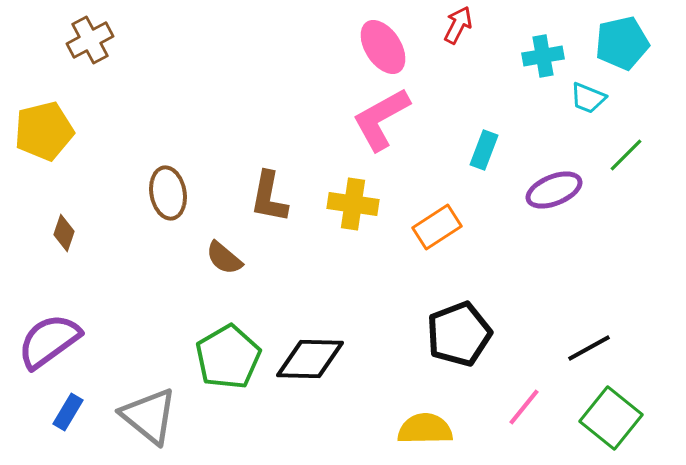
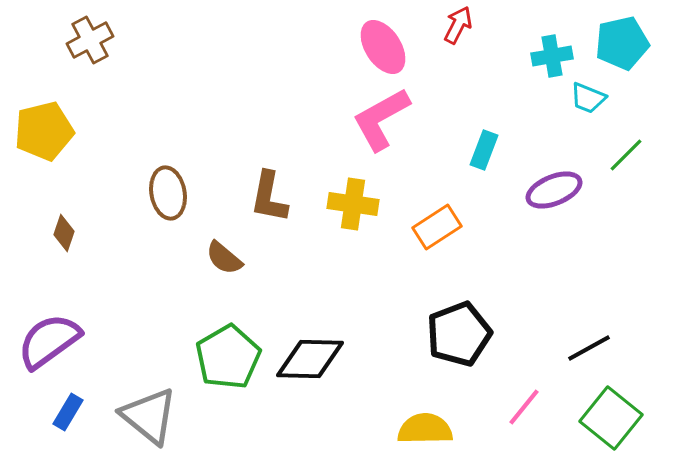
cyan cross: moved 9 px right
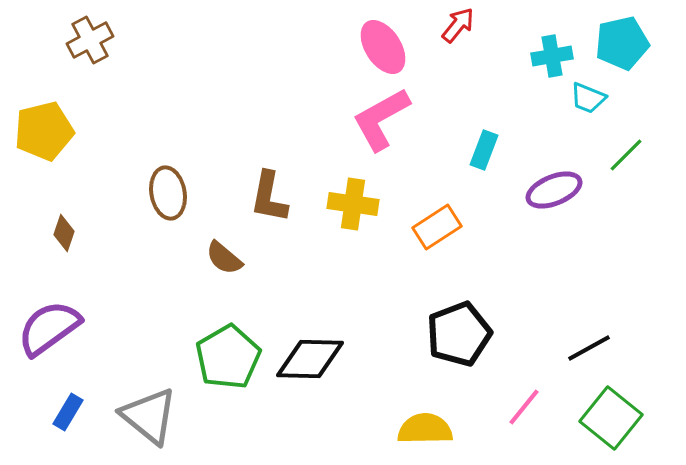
red arrow: rotated 12 degrees clockwise
purple semicircle: moved 13 px up
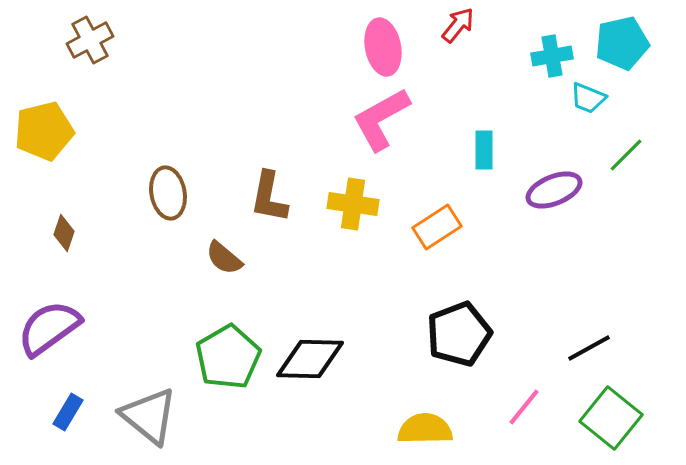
pink ellipse: rotated 22 degrees clockwise
cyan rectangle: rotated 21 degrees counterclockwise
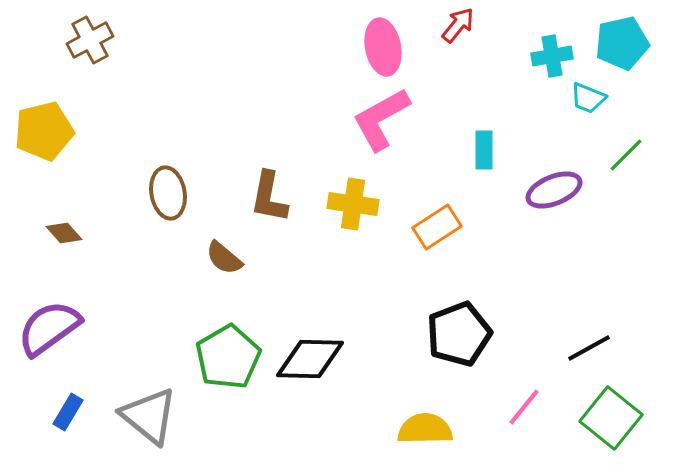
brown diamond: rotated 60 degrees counterclockwise
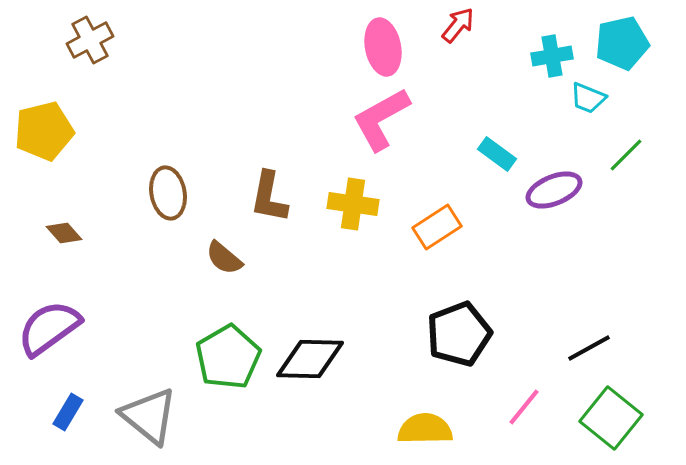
cyan rectangle: moved 13 px right, 4 px down; rotated 54 degrees counterclockwise
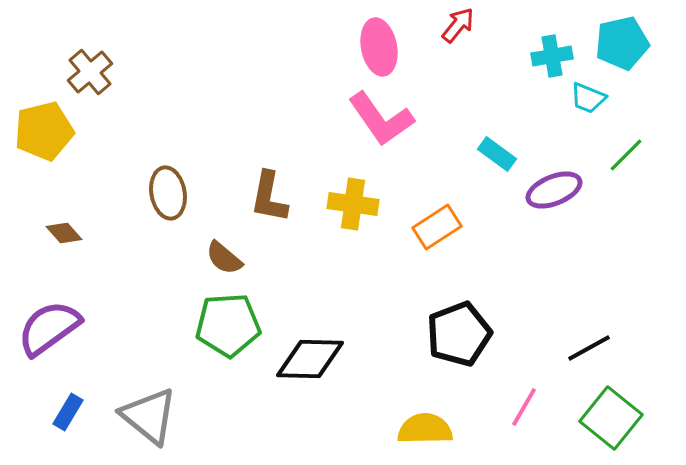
brown cross: moved 32 px down; rotated 12 degrees counterclockwise
pink ellipse: moved 4 px left
pink L-shape: rotated 96 degrees counterclockwise
green pentagon: moved 32 px up; rotated 26 degrees clockwise
pink line: rotated 9 degrees counterclockwise
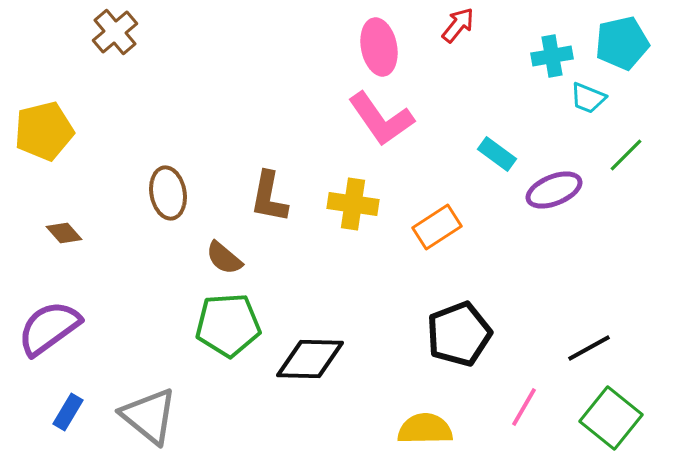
brown cross: moved 25 px right, 40 px up
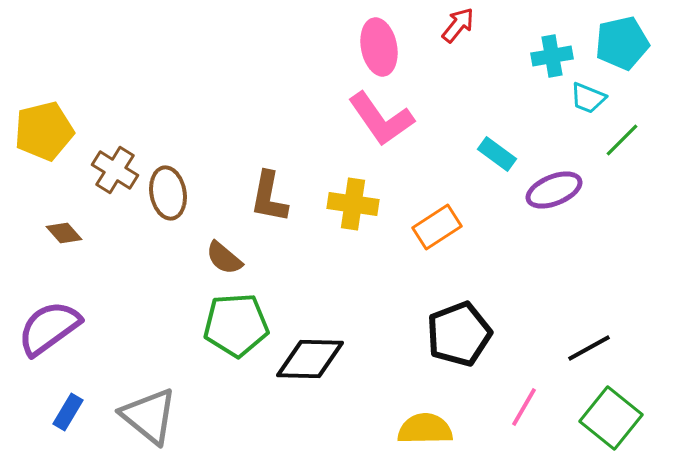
brown cross: moved 138 px down; rotated 18 degrees counterclockwise
green line: moved 4 px left, 15 px up
green pentagon: moved 8 px right
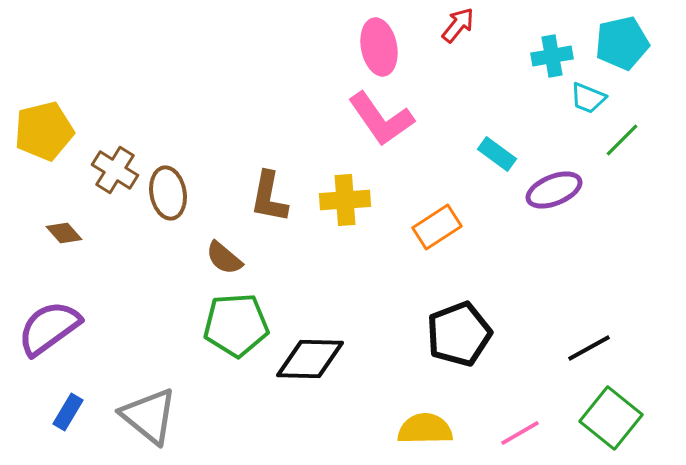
yellow cross: moved 8 px left, 4 px up; rotated 12 degrees counterclockwise
pink line: moved 4 px left, 26 px down; rotated 30 degrees clockwise
